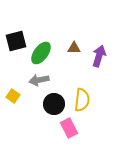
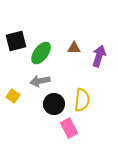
gray arrow: moved 1 px right, 1 px down
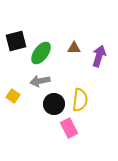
yellow semicircle: moved 2 px left
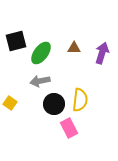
purple arrow: moved 3 px right, 3 px up
yellow square: moved 3 px left, 7 px down
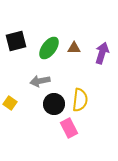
green ellipse: moved 8 px right, 5 px up
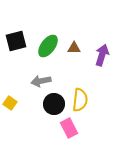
green ellipse: moved 1 px left, 2 px up
purple arrow: moved 2 px down
gray arrow: moved 1 px right
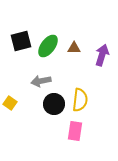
black square: moved 5 px right
pink rectangle: moved 6 px right, 3 px down; rotated 36 degrees clockwise
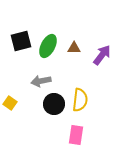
green ellipse: rotated 10 degrees counterclockwise
purple arrow: rotated 20 degrees clockwise
pink rectangle: moved 1 px right, 4 px down
